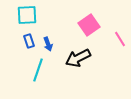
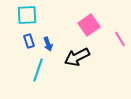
black arrow: moved 1 px left, 1 px up
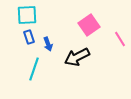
blue rectangle: moved 4 px up
cyan line: moved 4 px left, 1 px up
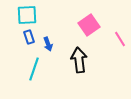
black arrow: moved 2 px right, 3 px down; rotated 110 degrees clockwise
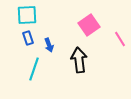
blue rectangle: moved 1 px left, 1 px down
blue arrow: moved 1 px right, 1 px down
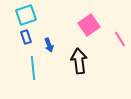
cyan square: moved 1 px left; rotated 15 degrees counterclockwise
blue rectangle: moved 2 px left, 1 px up
black arrow: moved 1 px down
cyan line: moved 1 px left, 1 px up; rotated 25 degrees counterclockwise
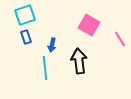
cyan square: moved 1 px left
pink square: rotated 25 degrees counterclockwise
blue arrow: moved 3 px right; rotated 32 degrees clockwise
cyan line: moved 12 px right
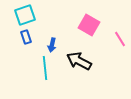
black arrow: rotated 55 degrees counterclockwise
